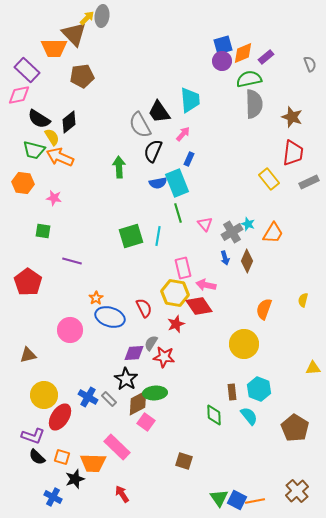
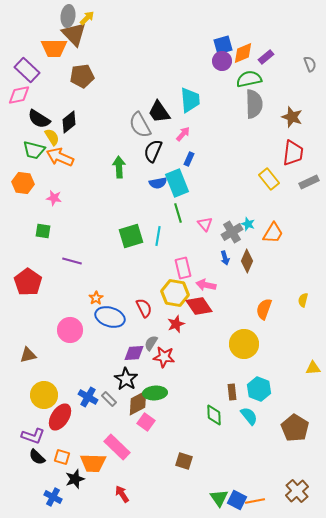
gray ellipse at (102, 16): moved 34 px left
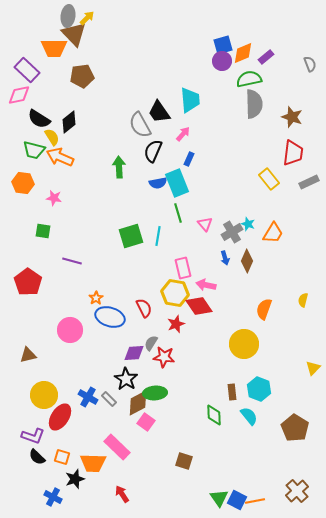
yellow triangle at (313, 368): rotated 42 degrees counterclockwise
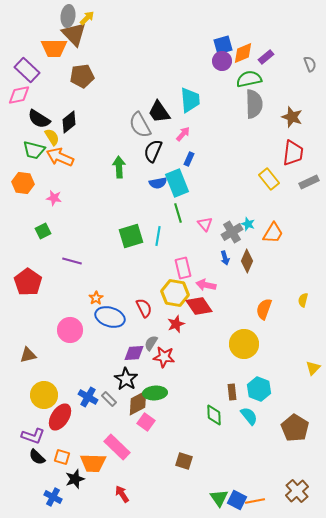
green square at (43, 231): rotated 35 degrees counterclockwise
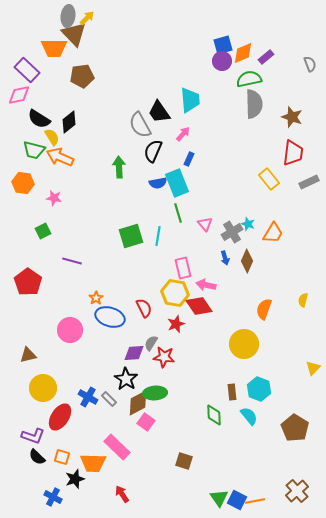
yellow circle at (44, 395): moved 1 px left, 7 px up
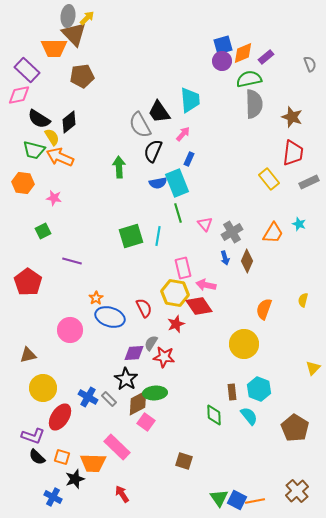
cyan star at (248, 224): moved 51 px right
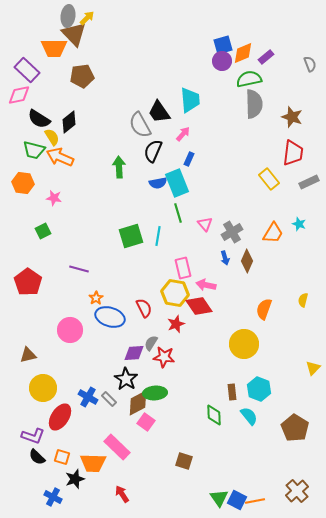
purple line at (72, 261): moved 7 px right, 8 px down
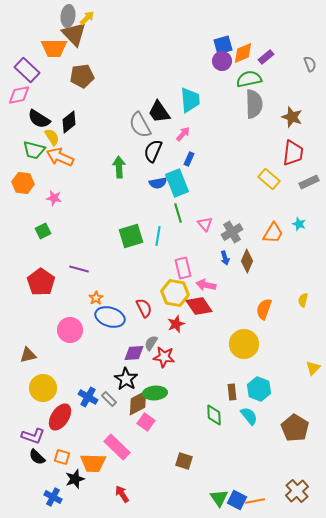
yellow rectangle at (269, 179): rotated 10 degrees counterclockwise
red pentagon at (28, 282): moved 13 px right
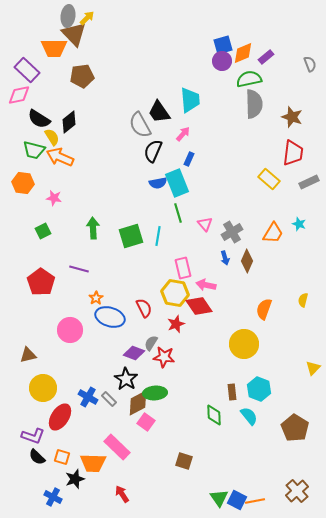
green arrow at (119, 167): moved 26 px left, 61 px down
purple diamond at (134, 353): rotated 25 degrees clockwise
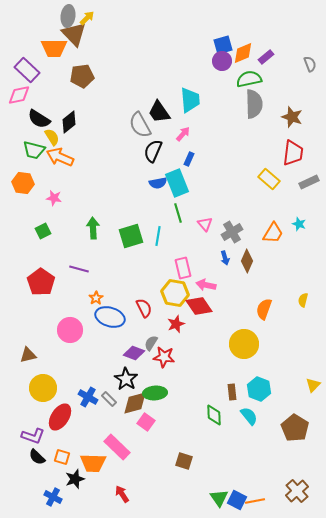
yellow triangle at (313, 368): moved 17 px down
brown diamond at (138, 403): moved 3 px left; rotated 12 degrees clockwise
